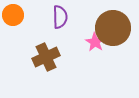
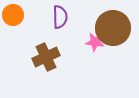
pink star: rotated 24 degrees counterclockwise
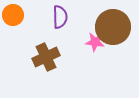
brown circle: moved 1 px up
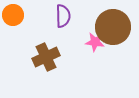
purple semicircle: moved 3 px right, 1 px up
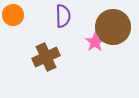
pink star: rotated 30 degrees clockwise
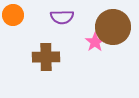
purple semicircle: moved 1 px left, 1 px down; rotated 90 degrees clockwise
brown cross: rotated 24 degrees clockwise
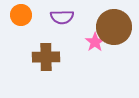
orange circle: moved 8 px right
brown circle: moved 1 px right
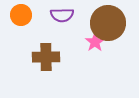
purple semicircle: moved 2 px up
brown circle: moved 6 px left, 4 px up
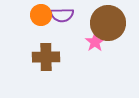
orange circle: moved 20 px right
